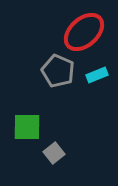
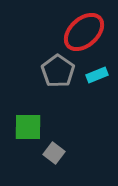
gray pentagon: rotated 12 degrees clockwise
green square: moved 1 px right
gray square: rotated 15 degrees counterclockwise
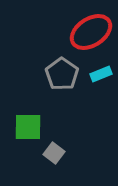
red ellipse: moved 7 px right; rotated 9 degrees clockwise
gray pentagon: moved 4 px right, 3 px down
cyan rectangle: moved 4 px right, 1 px up
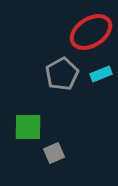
gray pentagon: rotated 8 degrees clockwise
gray square: rotated 30 degrees clockwise
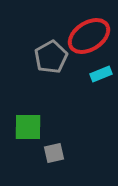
red ellipse: moved 2 px left, 4 px down
gray pentagon: moved 11 px left, 17 px up
gray square: rotated 10 degrees clockwise
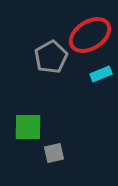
red ellipse: moved 1 px right, 1 px up
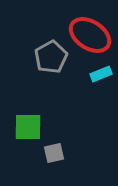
red ellipse: rotated 66 degrees clockwise
